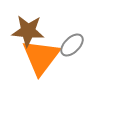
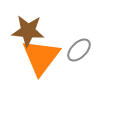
gray ellipse: moved 7 px right, 5 px down
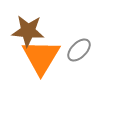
orange triangle: rotated 6 degrees counterclockwise
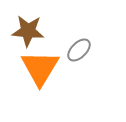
orange triangle: moved 1 px left, 11 px down
